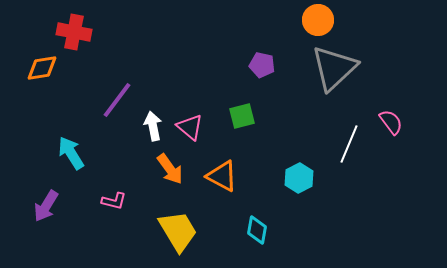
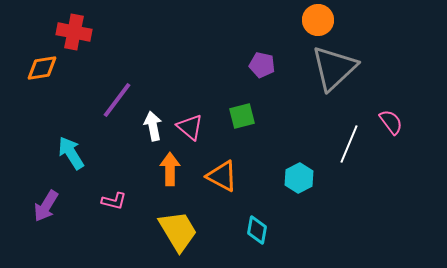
orange arrow: rotated 144 degrees counterclockwise
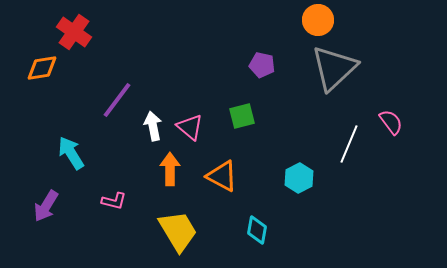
red cross: rotated 24 degrees clockwise
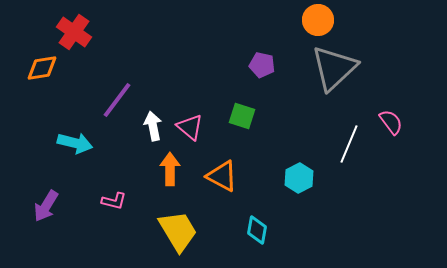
green square: rotated 32 degrees clockwise
cyan arrow: moved 4 px right, 10 px up; rotated 136 degrees clockwise
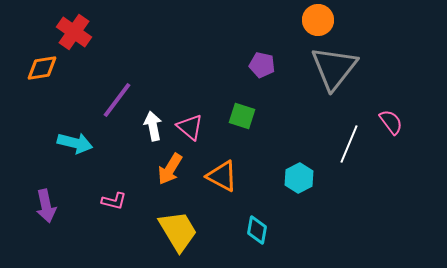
gray triangle: rotated 9 degrees counterclockwise
orange arrow: rotated 148 degrees counterclockwise
purple arrow: rotated 44 degrees counterclockwise
